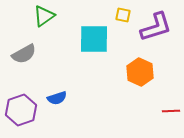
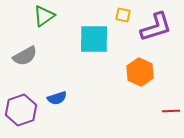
gray semicircle: moved 1 px right, 2 px down
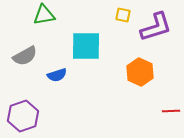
green triangle: moved 1 px up; rotated 25 degrees clockwise
cyan square: moved 8 px left, 7 px down
blue semicircle: moved 23 px up
purple hexagon: moved 2 px right, 6 px down
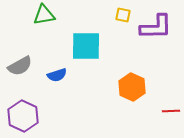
purple L-shape: rotated 16 degrees clockwise
gray semicircle: moved 5 px left, 10 px down
orange hexagon: moved 8 px left, 15 px down
purple hexagon: rotated 16 degrees counterclockwise
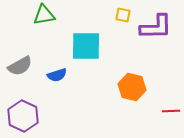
orange hexagon: rotated 12 degrees counterclockwise
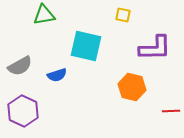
purple L-shape: moved 1 px left, 21 px down
cyan square: rotated 12 degrees clockwise
purple hexagon: moved 5 px up
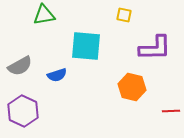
yellow square: moved 1 px right
cyan square: rotated 8 degrees counterclockwise
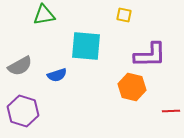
purple L-shape: moved 5 px left, 7 px down
purple hexagon: rotated 8 degrees counterclockwise
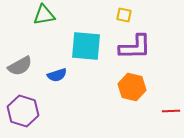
purple L-shape: moved 15 px left, 8 px up
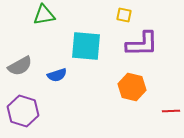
purple L-shape: moved 7 px right, 3 px up
